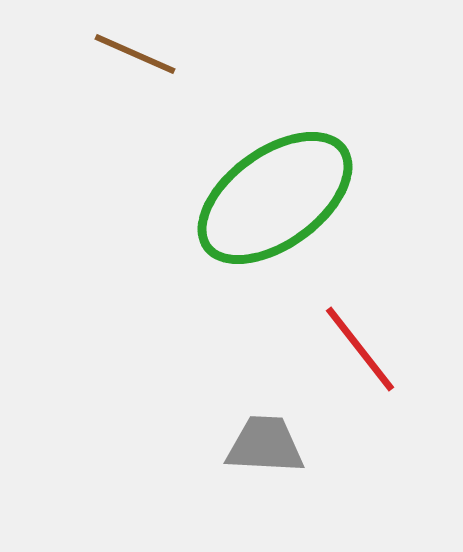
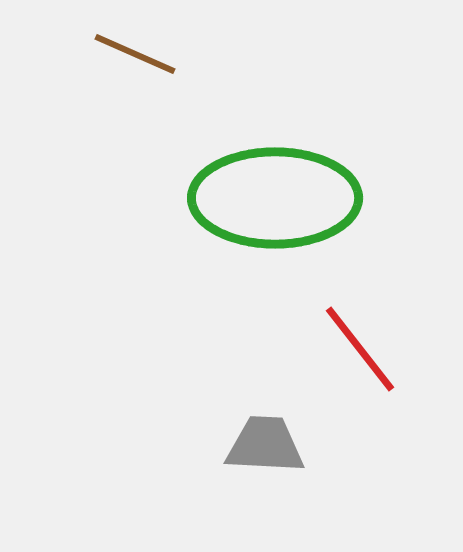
green ellipse: rotated 36 degrees clockwise
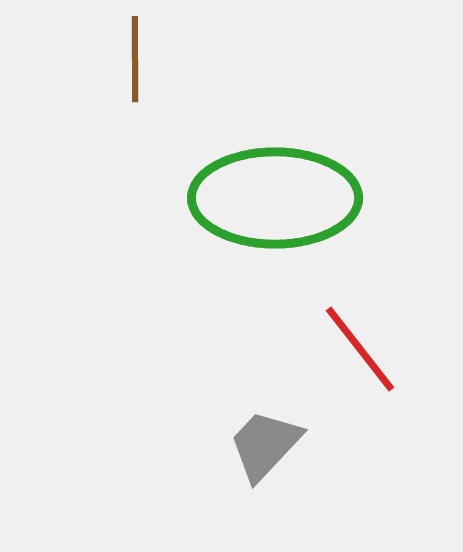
brown line: moved 5 px down; rotated 66 degrees clockwise
gray trapezoid: rotated 50 degrees counterclockwise
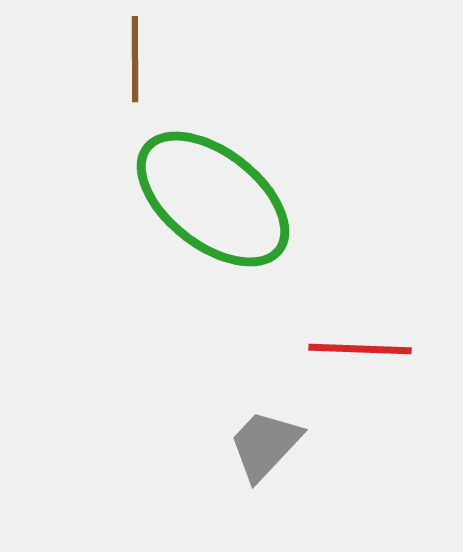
green ellipse: moved 62 px left, 1 px down; rotated 38 degrees clockwise
red line: rotated 50 degrees counterclockwise
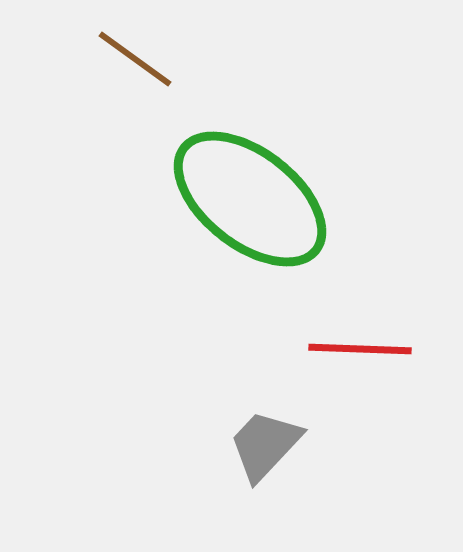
brown line: rotated 54 degrees counterclockwise
green ellipse: moved 37 px right
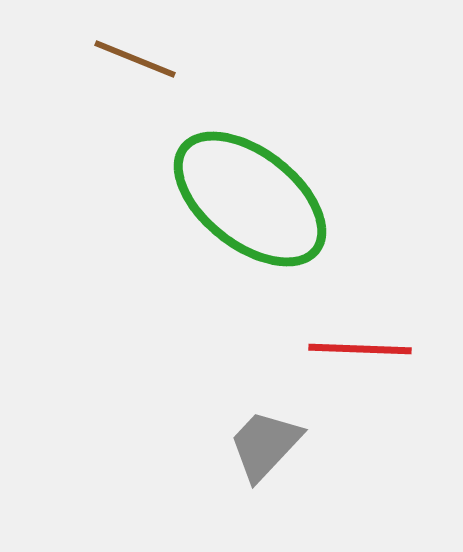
brown line: rotated 14 degrees counterclockwise
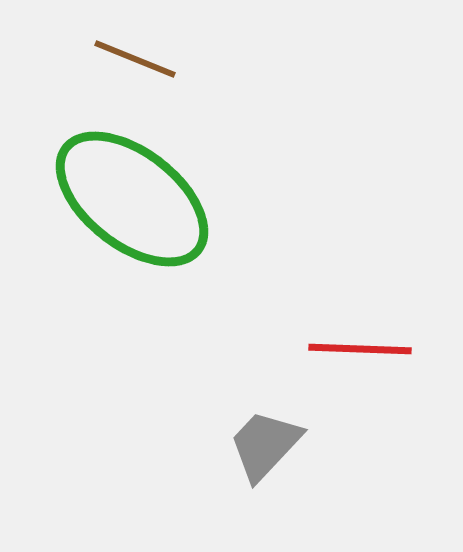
green ellipse: moved 118 px left
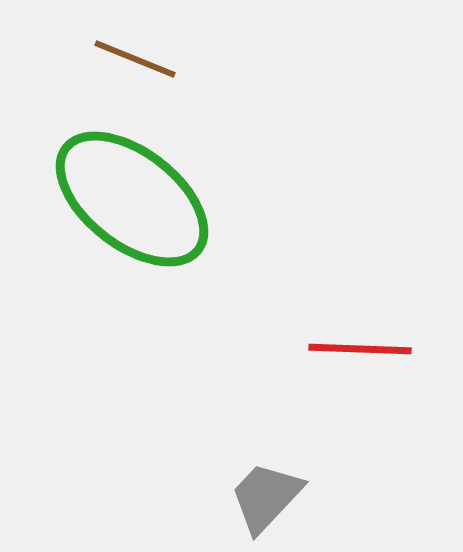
gray trapezoid: moved 1 px right, 52 px down
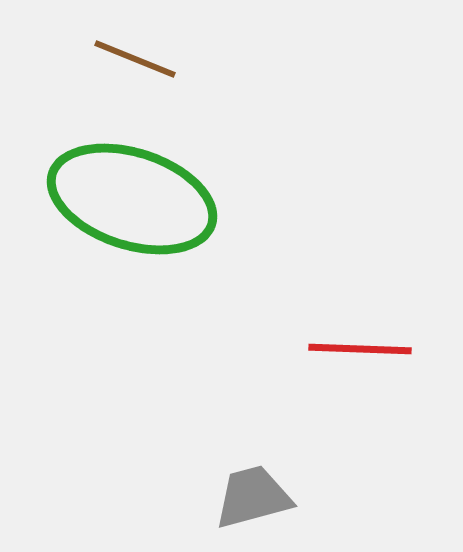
green ellipse: rotated 20 degrees counterclockwise
gray trapezoid: moved 13 px left; rotated 32 degrees clockwise
